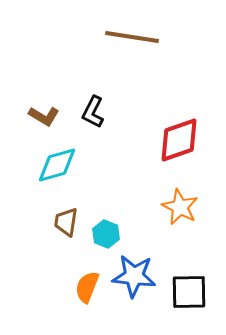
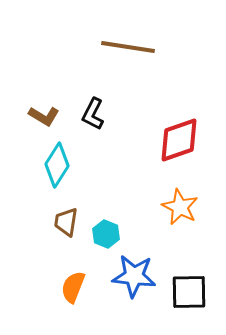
brown line: moved 4 px left, 10 px down
black L-shape: moved 2 px down
cyan diamond: rotated 42 degrees counterclockwise
orange semicircle: moved 14 px left
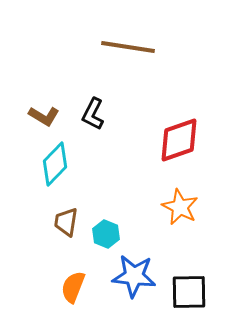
cyan diamond: moved 2 px left, 1 px up; rotated 12 degrees clockwise
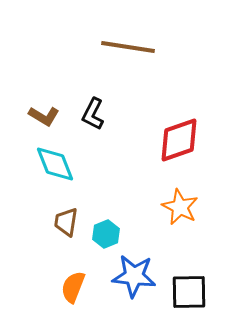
cyan diamond: rotated 66 degrees counterclockwise
cyan hexagon: rotated 16 degrees clockwise
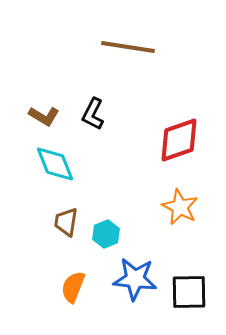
blue star: moved 1 px right, 3 px down
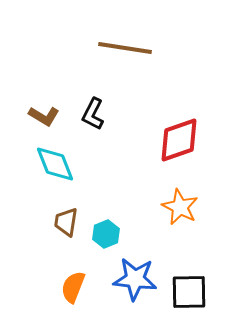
brown line: moved 3 px left, 1 px down
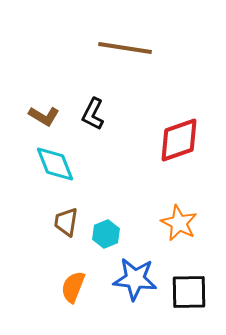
orange star: moved 1 px left, 16 px down
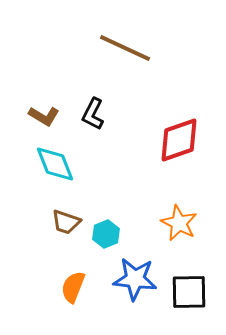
brown line: rotated 16 degrees clockwise
brown trapezoid: rotated 80 degrees counterclockwise
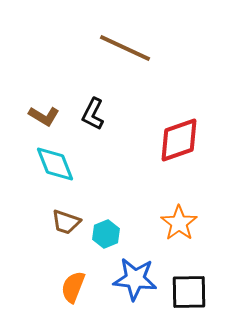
orange star: rotated 9 degrees clockwise
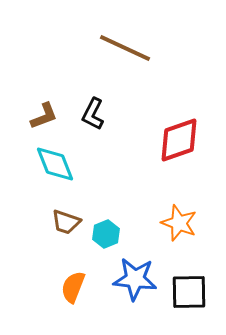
brown L-shape: rotated 52 degrees counterclockwise
orange star: rotated 15 degrees counterclockwise
